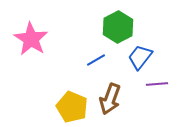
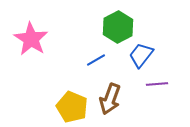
blue trapezoid: moved 1 px right, 2 px up
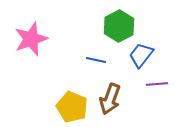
green hexagon: moved 1 px right, 1 px up
pink star: rotated 20 degrees clockwise
blue line: rotated 42 degrees clockwise
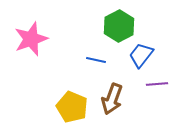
brown arrow: moved 2 px right
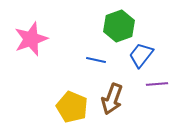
green hexagon: rotated 8 degrees clockwise
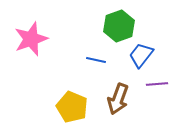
brown arrow: moved 6 px right
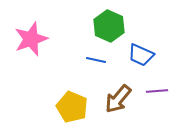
green hexagon: moved 10 px left; rotated 16 degrees counterclockwise
blue trapezoid: rotated 104 degrees counterclockwise
purple line: moved 7 px down
brown arrow: rotated 20 degrees clockwise
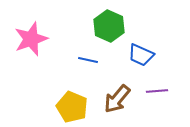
blue line: moved 8 px left
brown arrow: moved 1 px left
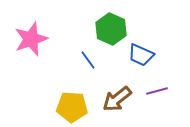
green hexagon: moved 2 px right, 3 px down
blue line: rotated 42 degrees clockwise
purple line: rotated 10 degrees counterclockwise
brown arrow: rotated 12 degrees clockwise
yellow pentagon: rotated 20 degrees counterclockwise
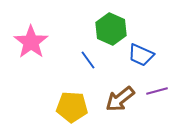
pink star: moved 3 px down; rotated 16 degrees counterclockwise
brown arrow: moved 3 px right
